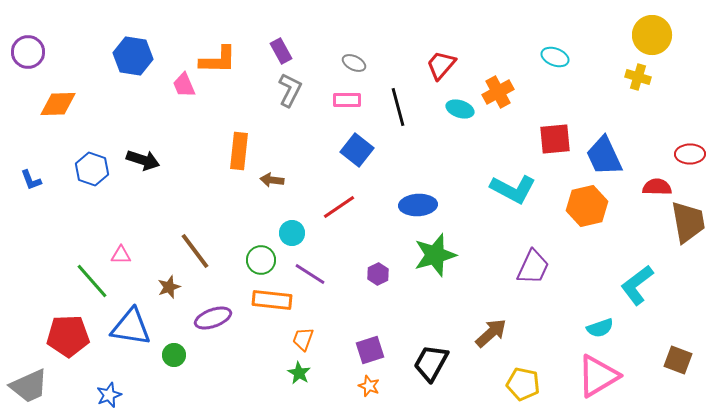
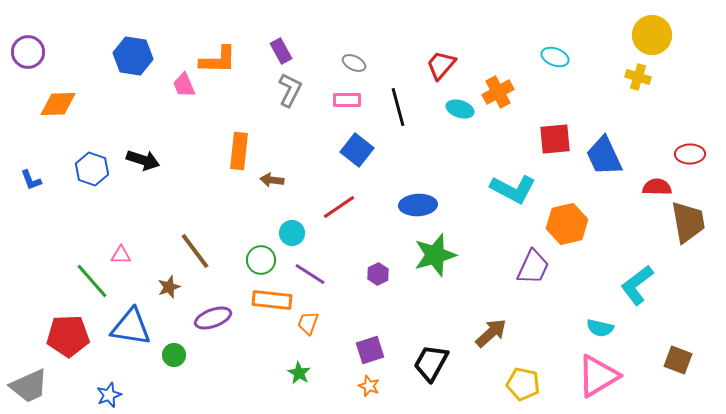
orange hexagon at (587, 206): moved 20 px left, 18 px down
cyan semicircle at (600, 328): rotated 32 degrees clockwise
orange trapezoid at (303, 339): moved 5 px right, 16 px up
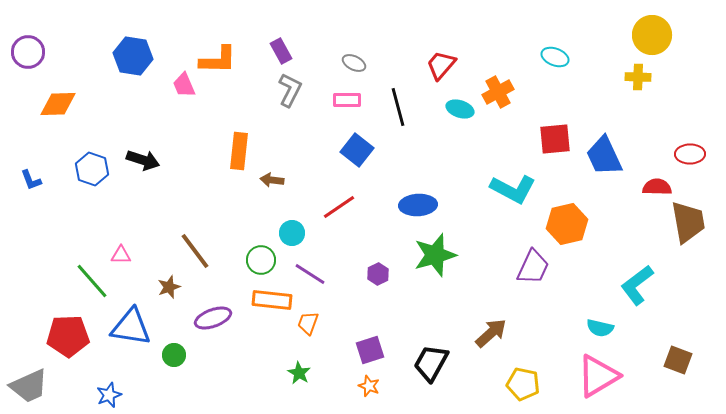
yellow cross at (638, 77): rotated 15 degrees counterclockwise
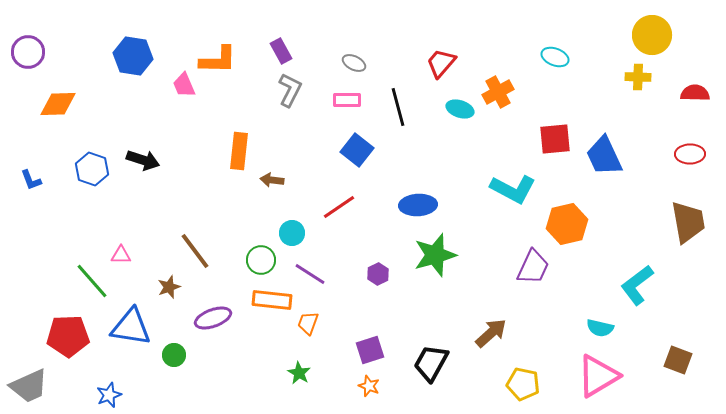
red trapezoid at (441, 65): moved 2 px up
red semicircle at (657, 187): moved 38 px right, 94 px up
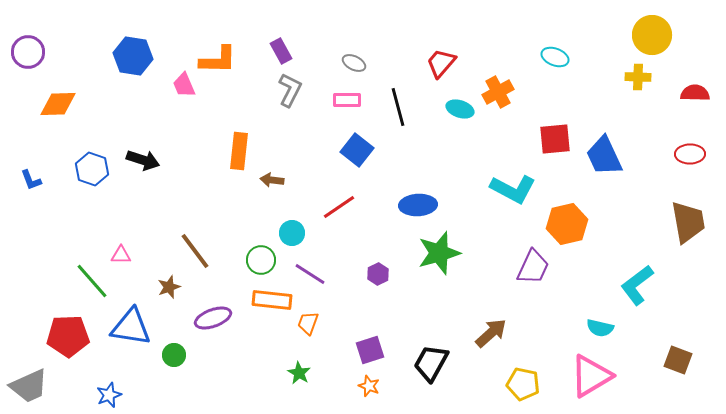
green star at (435, 255): moved 4 px right, 2 px up
pink triangle at (598, 376): moved 7 px left
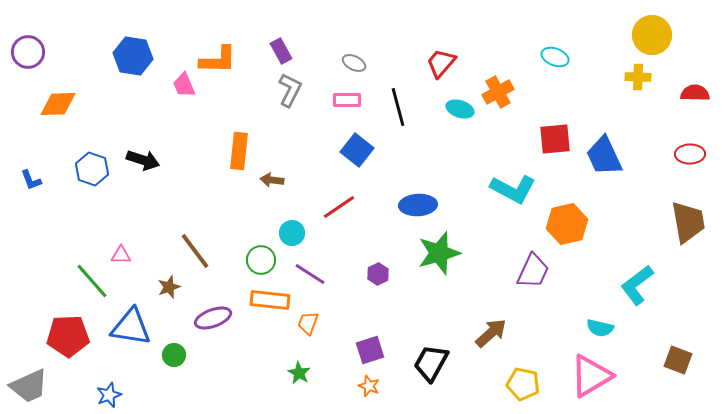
purple trapezoid at (533, 267): moved 4 px down
orange rectangle at (272, 300): moved 2 px left
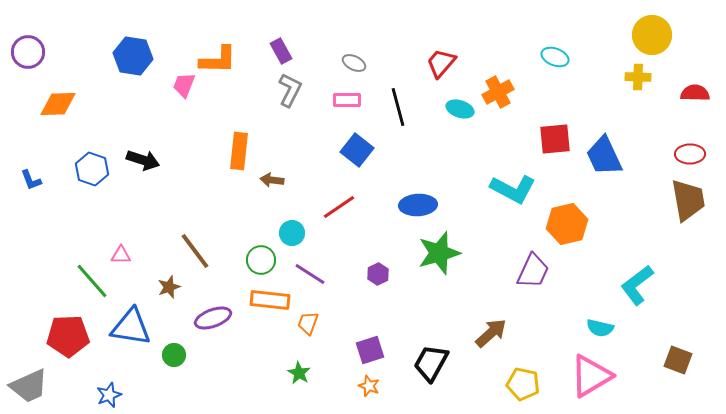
pink trapezoid at (184, 85): rotated 44 degrees clockwise
brown trapezoid at (688, 222): moved 22 px up
